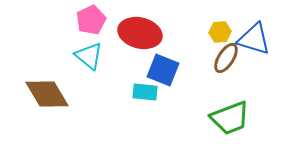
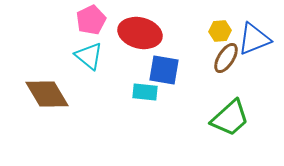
yellow hexagon: moved 1 px up
blue triangle: rotated 39 degrees counterclockwise
blue square: moved 1 px right; rotated 12 degrees counterclockwise
green trapezoid: rotated 21 degrees counterclockwise
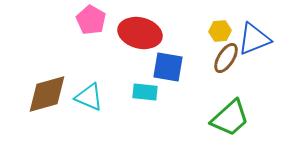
pink pentagon: rotated 16 degrees counterclockwise
cyan triangle: moved 41 px down; rotated 16 degrees counterclockwise
blue square: moved 4 px right, 3 px up
brown diamond: rotated 75 degrees counterclockwise
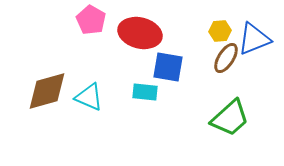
brown diamond: moved 3 px up
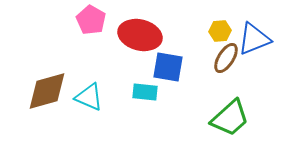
red ellipse: moved 2 px down
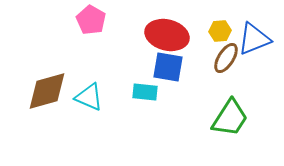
red ellipse: moved 27 px right
green trapezoid: rotated 15 degrees counterclockwise
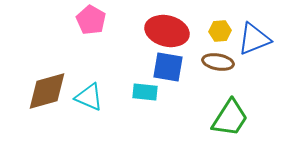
red ellipse: moved 4 px up
brown ellipse: moved 8 px left, 4 px down; rotated 68 degrees clockwise
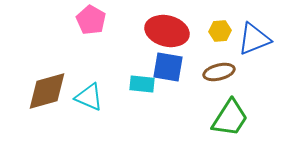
brown ellipse: moved 1 px right, 10 px down; rotated 24 degrees counterclockwise
cyan rectangle: moved 3 px left, 8 px up
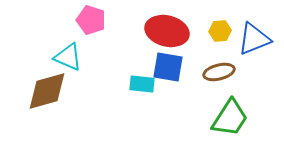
pink pentagon: rotated 12 degrees counterclockwise
cyan triangle: moved 21 px left, 40 px up
